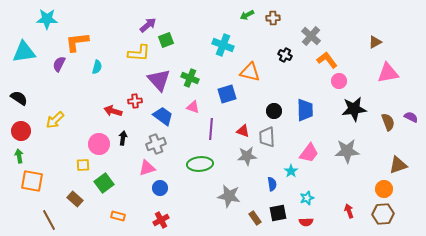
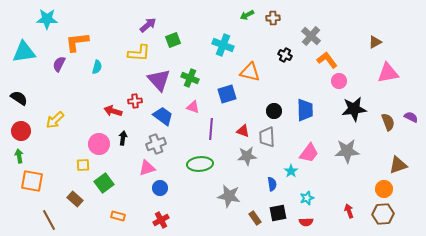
green square at (166, 40): moved 7 px right
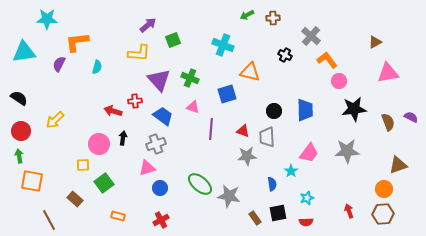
green ellipse at (200, 164): moved 20 px down; rotated 45 degrees clockwise
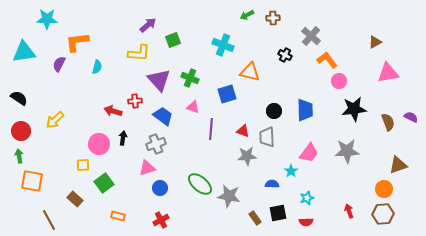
blue semicircle at (272, 184): rotated 80 degrees counterclockwise
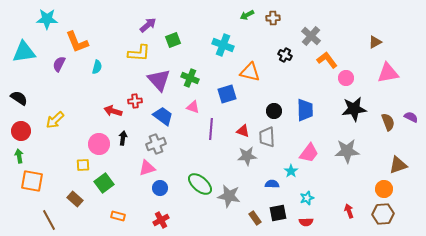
orange L-shape at (77, 42): rotated 105 degrees counterclockwise
pink circle at (339, 81): moved 7 px right, 3 px up
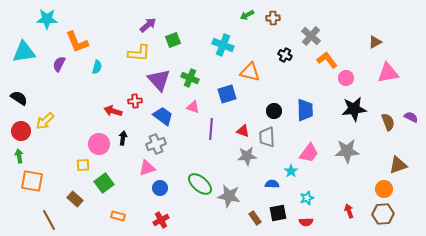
yellow arrow at (55, 120): moved 10 px left, 1 px down
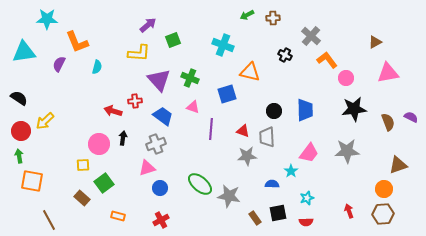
brown rectangle at (75, 199): moved 7 px right, 1 px up
